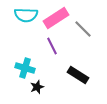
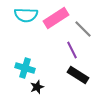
purple line: moved 20 px right, 4 px down
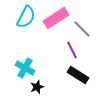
cyan semicircle: moved 2 px down; rotated 65 degrees counterclockwise
gray line: moved 1 px left
cyan cross: rotated 12 degrees clockwise
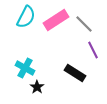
pink rectangle: moved 2 px down
gray line: moved 2 px right, 5 px up
purple line: moved 21 px right
black rectangle: moved 3 px left, 2 px up
black star: rotated 16 degrees counterclockwise
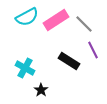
cyan semicircle: moved 1 px right; rotated 35 degrees clockwise
black rectangle: moved 6 px left, 12 px up
black star: moved 4 px right, 3 px down
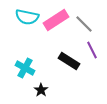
cyan semicircle: rotated 40 degrees clockwise
purple line: moved 1 px left
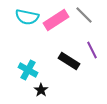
gray line: moved 9 px up
cyan cross: moved 3 px right, 2 px down
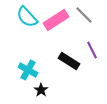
cyan semicircle: rotated 35 degrees clockwise
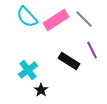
gray line: moved 4 px down
cyan cross: rotated 24 degrees clockwise
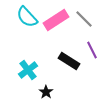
black star: moved 5 px right, 2 px down
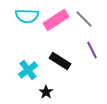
cyan semicircle: moved 1 px up; rotated 45 degrees counterclockwise
black rectangle: moved 9 px left
